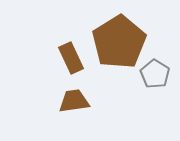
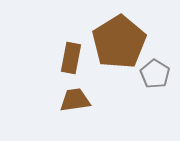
brown rectangle: rotated 36 degrees clockwise
brown trapezoid: moved 1 px right, 1 px up
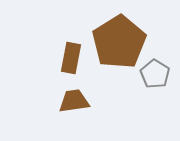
brown trapezoid: moved 1 px left, 1 px down
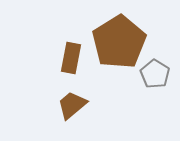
brown trapezoid: moved 2 px left, 4 px down; rotated 32 degrees counterclockwise
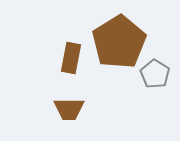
brown trapezoid: moved 3 px left, 4 px down; rotated 140 degrees counterclockwise
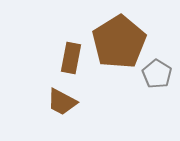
gray pentagon: moved 2 px right
brown trapezoid: moved 7 px left, 7 px up; rotated 28 degrees clockwise
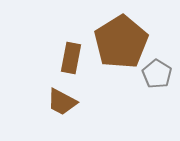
brown pentagon: moved 2 px right
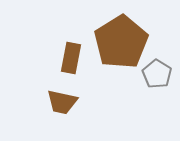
brown trapezoid: rotated 16 degrees counterclockwise
